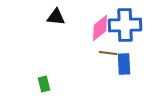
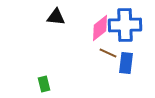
brown line: rotated 18 degrees clockwise
blue rectangle: moved 2 px right, 1 px up; rotated 10 degrees clockwise
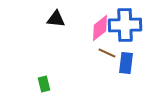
black triangle: moved 2 px down
brown line: moved 1 px left
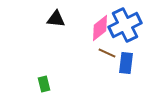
blue cross: rotated 24 degrees counterclockwise
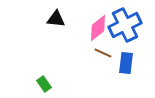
pink diamond: moved 2 px left
brown line: moved 4 px left
green rectangle: rotated 21 degrees counterclockwise
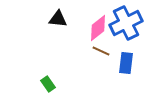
black triangle: moved 2 px right
blue cross: moved 1 px right, 2 px up
brown line: moved 2 px left, 2 px up
green rectangle: moved 4 px right
